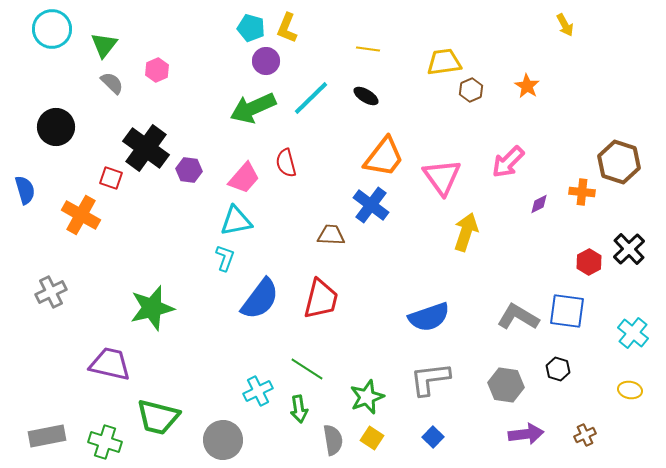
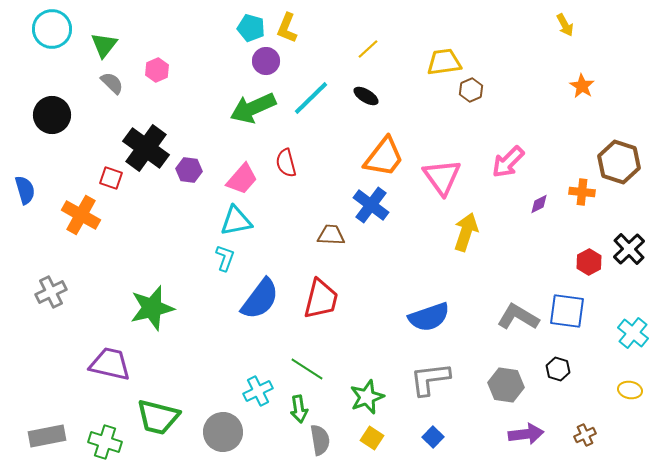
yellow line at (368, 49): rotated 50 degrees counterclockwise
orange star at (527, 86): moved 55 px right
black circle at (56, 127): moved 4 px left, 12 px up
pink trapezoid at (244, 178): moved 2 px left, 1 px down
gray circle at (223, 440): moved 8 px up
gray semicircle at (333, 440): moved 13 px left
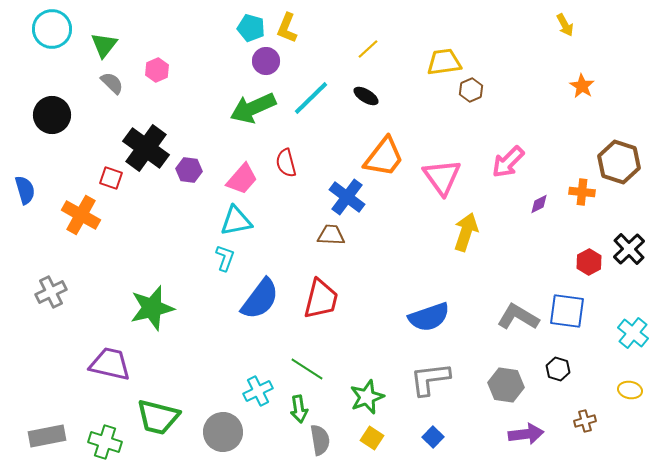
blue cross at (371, 205): moved 24 px left, 8 px up
brown cross at (585, 435): moved 14 px up; rotated 10 degrees clockwise
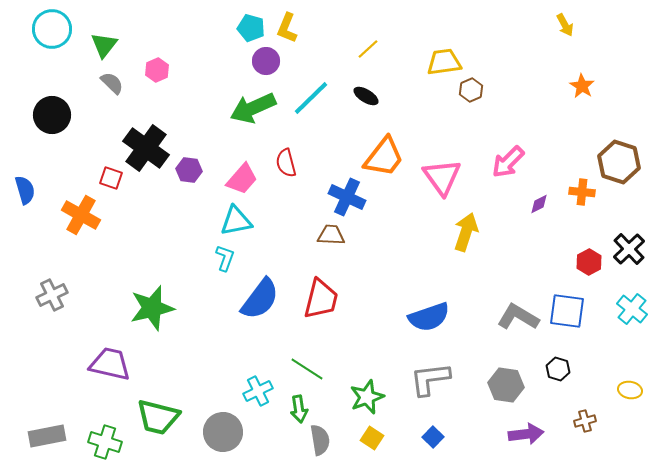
blue cross at (347, 197): rotated 12 degrees counterclockwise
gray cross at (51, 292): moved 1 px right, 3 px down
cyan cross at (633, 333): moved 1 px left, 24 px up
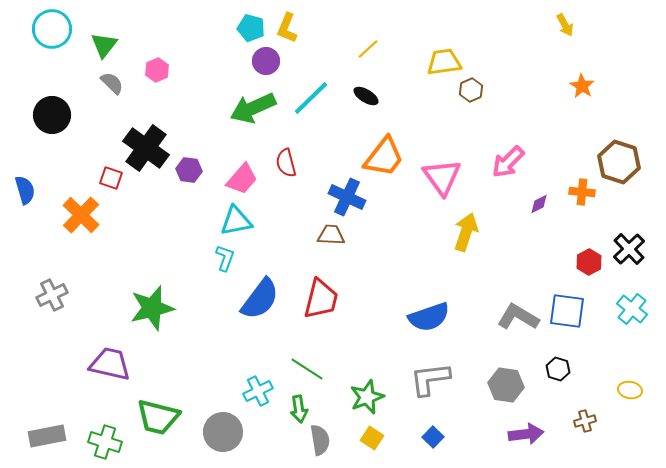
orange cross at (81, 215): rotated 15 degrees clockwise
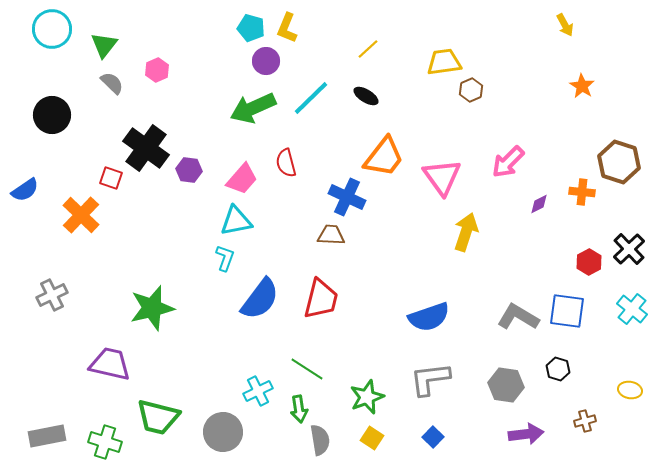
blue semicircle at (25, 190): rotated 72 degrees clockwise
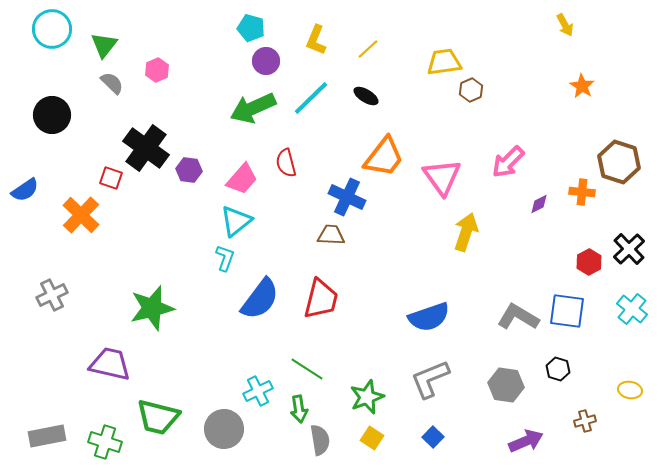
yellow L-shape at (287, 28): moved 29 px right, 12 px down
cyan triangle at (236, 221): rotated 28 degrees counterclockwise
gray L-shape at (430, 379): rotated 15 degrees counterclockwise
gray circle at (223, 432): moved 1 px right, 3 px up
purple arrow at (526, 434): moved 7 px down; rotated 16 degrees counterclockwise
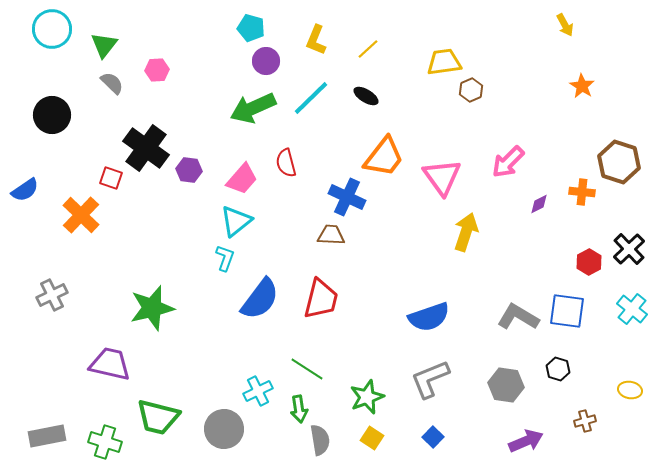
pink hexagon at (157, 70): rotated 20 degrees clockwise
